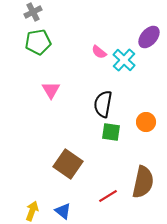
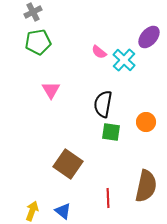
brown semicircle: moved 3 px right, 4 px down
red line: moved 2 px down; rotated 60 degrees counterclockwise
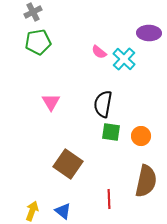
purple ellipse: moved 4 px up; rotated 50 degrees clockwise
cyan cross: moved 1 px up
pink triangle: moved 12 px down
orange circle: moved 5 px left, 14 px down
brown semicircle: moved 5 px up
red line: moved 1 px right, 1 px down
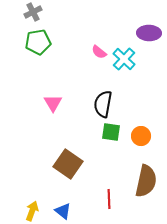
pink triangle: moved 2 px right, 1 px down
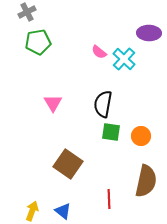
gray cross: moved 6 px left
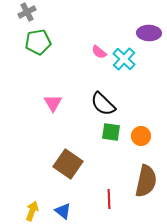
black semicircle: rotated 56 degrees counterclockwise
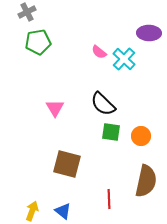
pink triangle: moved 2 px right, 5 px down
brown square: moved 1 px left; rotated 20 degrees counterclockwise
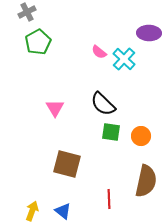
green pentagon: rotated 20 degrees counterclockwise
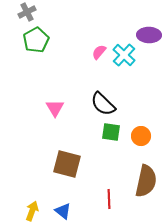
purple ellipse: moved 2 px down
green pentagon: moved 2 px left, 2 px up
pink semicircle: rotated 91 degrees clockwise
cyan cross: moved 4 px up
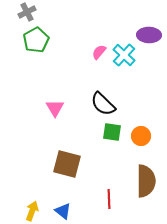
green square: moved 1 px right
brown semicircle: rotated 12 degrees counterclockwise
